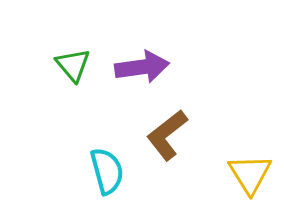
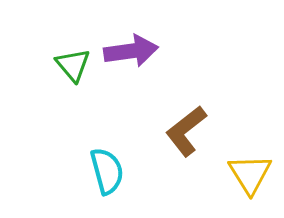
purple arrow: moved 11 px left, 16 px up
brown L-shape: moved 19 px right, 4 px up
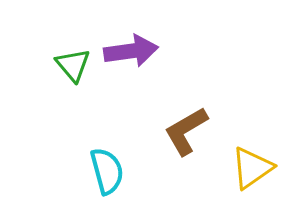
brown L-shape: rotated 8 degrees clockwise
yellow triangle: moved 2 px right, 6 px up; rotated 27 degrees clockwise
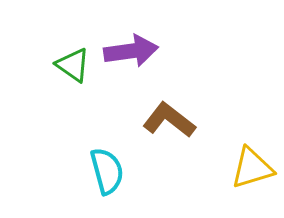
green triangle: rotated 15 degrees counterclockwise
brown L-shape: moved 17 px left, 11 px up; rotated 68 degrees clockwise
yellow triangle: rotated 18 degrees clockwise
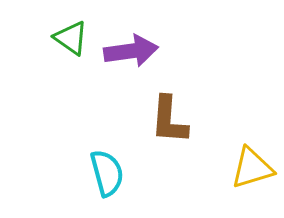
green triangle: moved 2 px left, 27 px up
brown L-shape: rotated 124 degrees counterclockwise
cyan semicircle: moved 2 px down
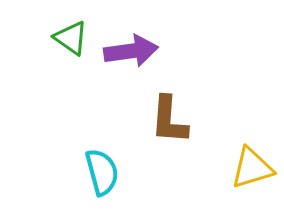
cyan semicircle: moved 5 px left, 1 px up
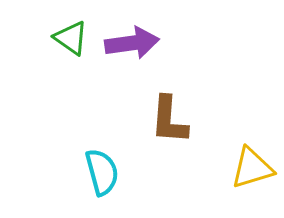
purple arrow: moved 1 px right, 8 px up
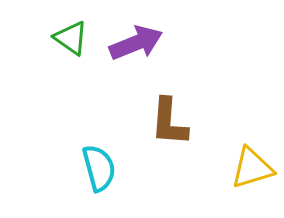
purple arrow: moved 4 px right; rotated 14 degrees counterclockwise
brown L-shape: moved 2 px down
cyan semicircle: moved 3 px left, 4 px up
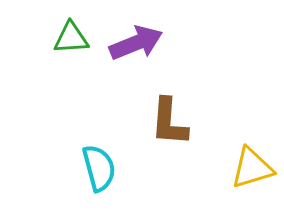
green triangle: rotated 39 degrees counterclockwise
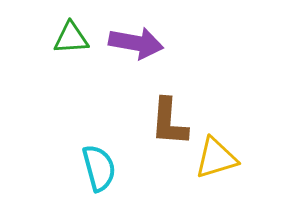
purple arrow: rotated 32 degrees clockwise
yellow triangle: moved 36 px left, 10 px up
